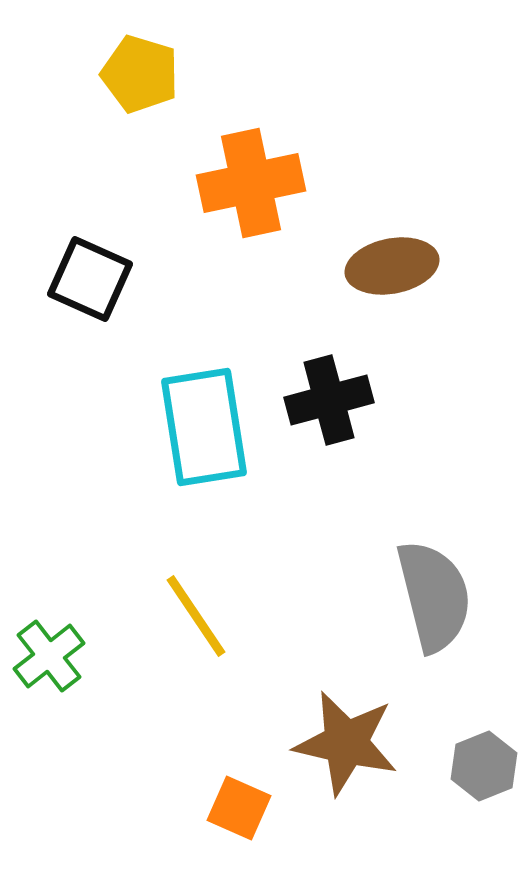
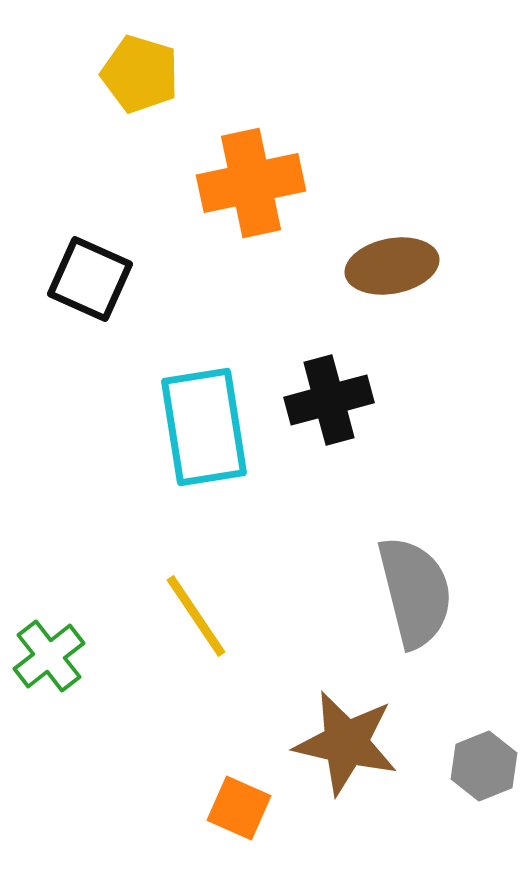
gray semicircle: moved 19 px left, 4 px up
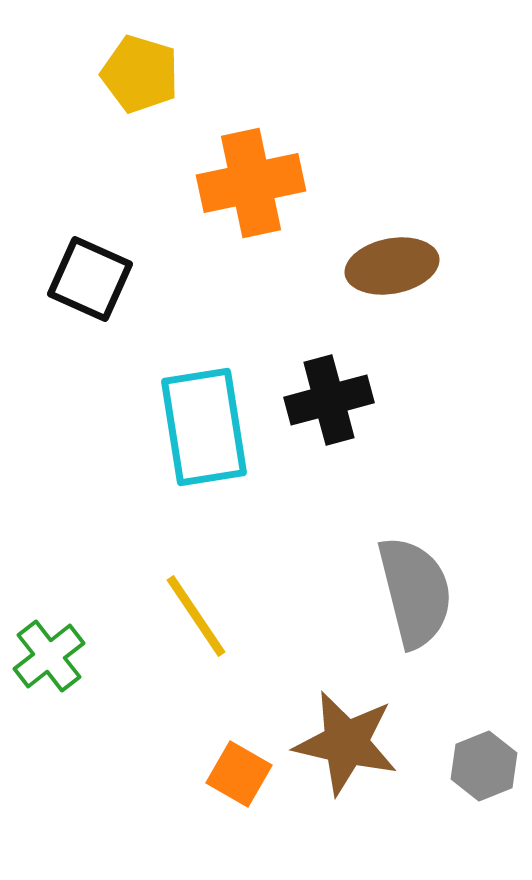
orange square: moved 34 px up; rotated 6 degrees clockwise
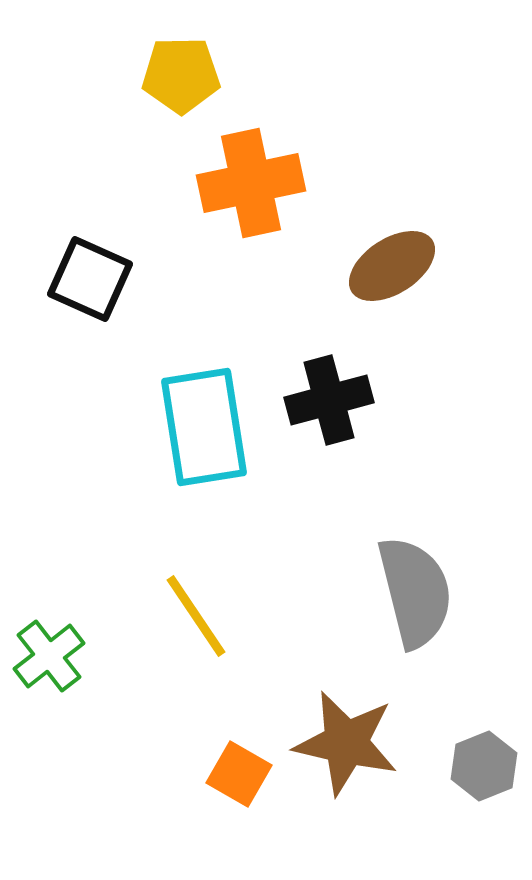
yellow pentagon: moved 41 px right, 1 px down; rotated 18 degrees counterclockwise
brown ellipse: rotated 22 degrees counterclockwise
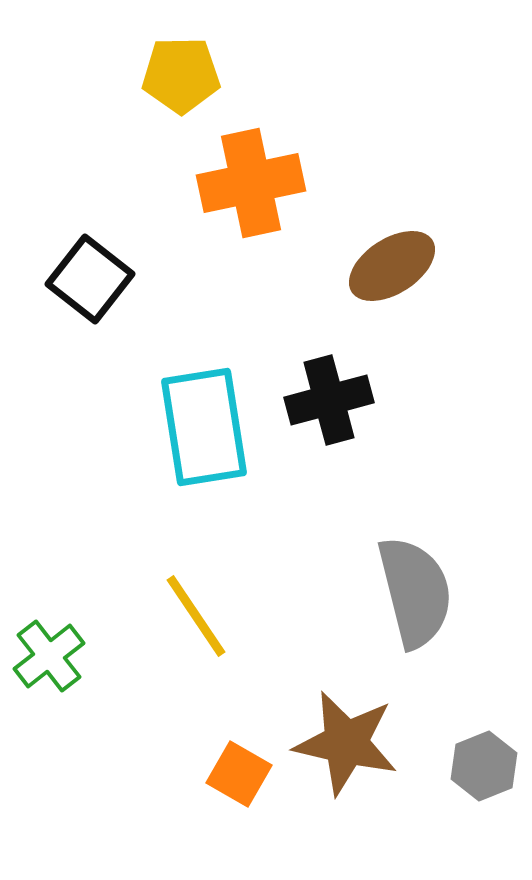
black square: rotated 14 degrees clockwise
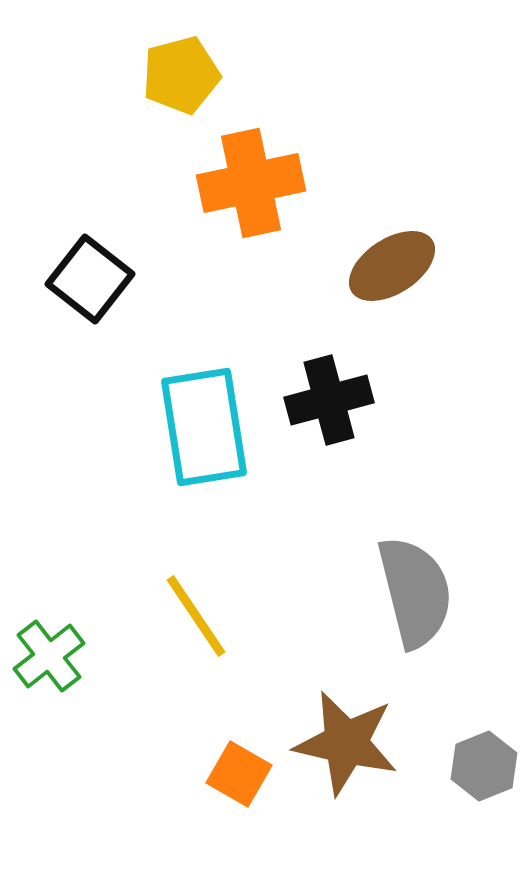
yellow pentagon: rotated 14 degrees counterclockwise
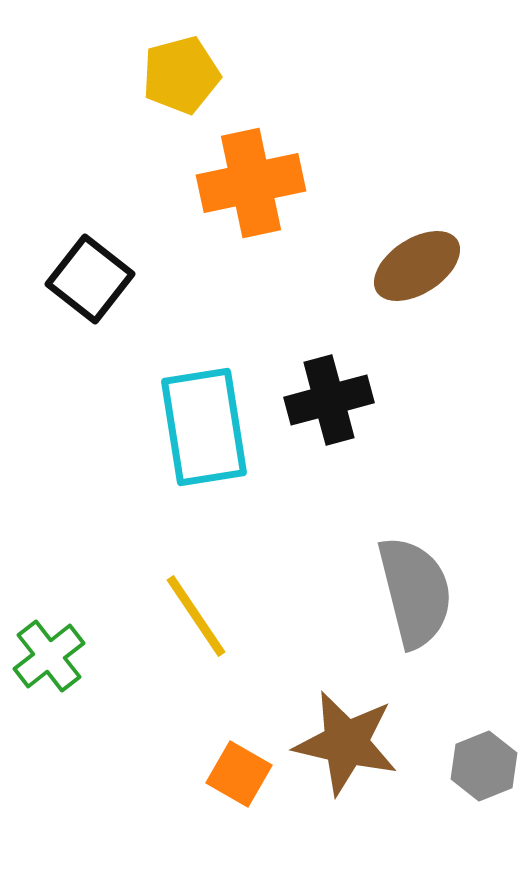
brown ellipse: moved 25 px right
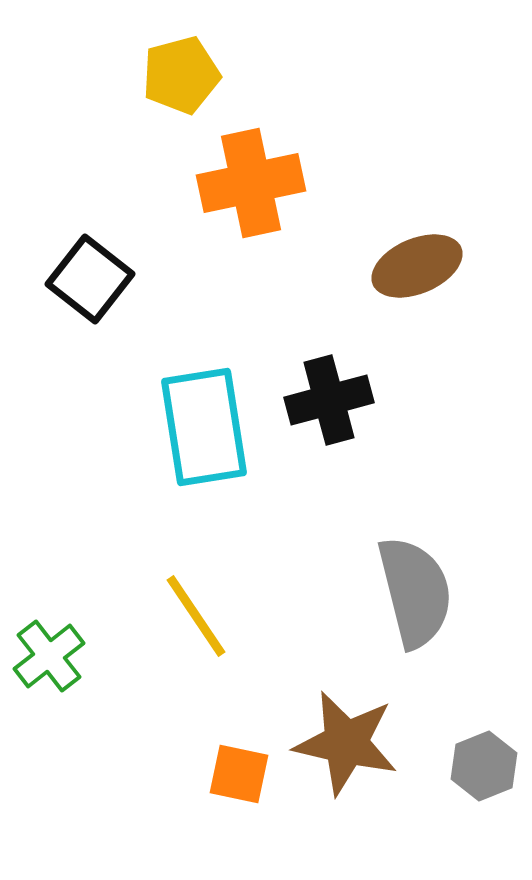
brown ellipse: rotated 10 degrees clockwise
orange square: rotated 18 degrees counterclockwise
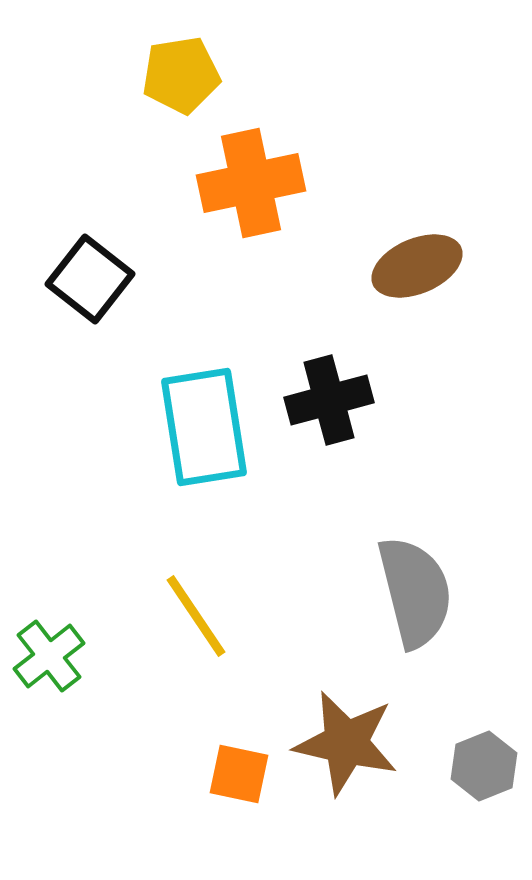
yellow pentagon: rotated 6 degrees clockwise
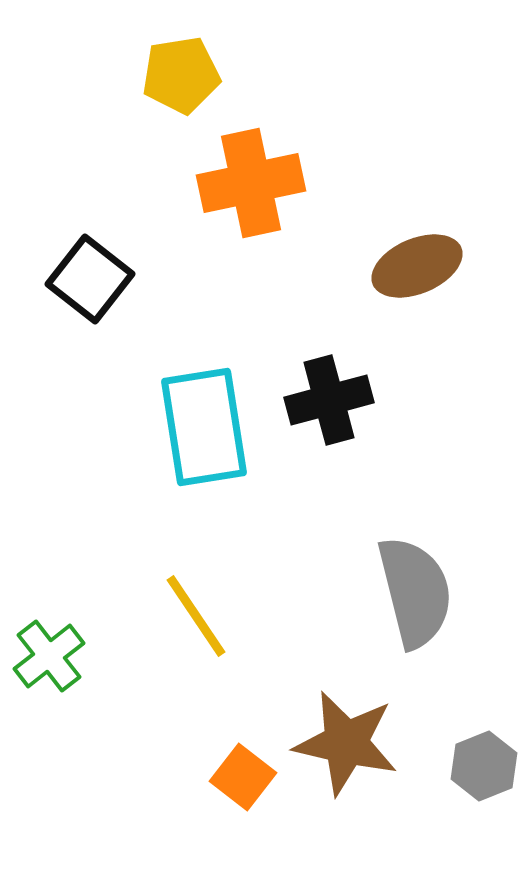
orange square: moved 4 px right, 3 px down; rotated 26 degrees clockwise
